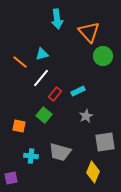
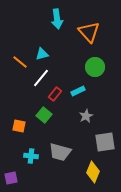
green circle: moved 8 px left, 11 px down
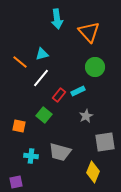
red rectangle: moved 4 px right, 1 px down
purple square: moved 5 px right, 4 px down
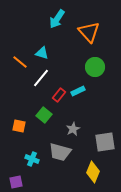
cyan arrow: rotated 42 degrees clockwise
cyan triangle: moved 1 px up; rotated 32 degrees clockwise
gray star: moved 13 px left, 13 px down
cyan cross: moved 1 px right, 3 px down; rotated 16 degrees clockwise
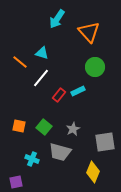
green square: moved 12 px down
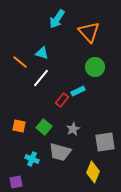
red rectangle: moved 3 px right, 5 px down
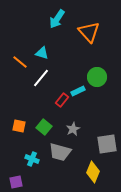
green circle: moved 2 px right, 10 px down
gray square: moved 2 px right, 2 px down
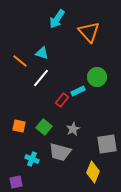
orange line: moved 1 px up
